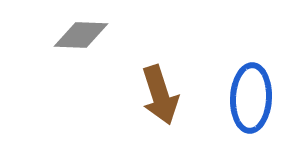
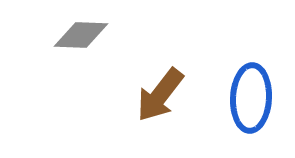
brown arrow: rotated 56 degrees clockwise
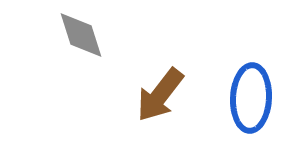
gray diamond: rotated 70 degrees clockwise
